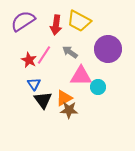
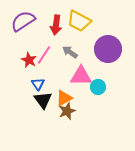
blue triangle: moved 4 px right
brown star: moved 2 px left, 1 px down; rotated 24 degrees counterclockwise
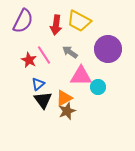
purple semicircle: rotated 150 degrees clockwise
pink line: rotated 66 degrees counterclockwise
blue triangle: rotated 24 degrees clockwise
